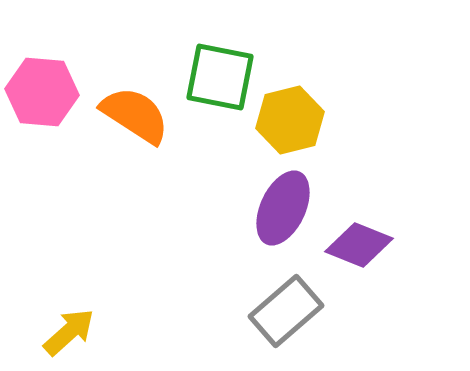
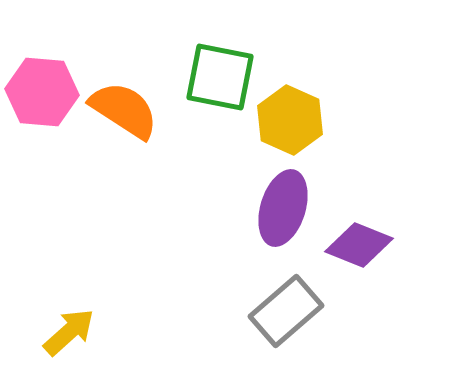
orange semicircle: moved 11 px left, 5 px up
yellow hexagon: rotated 22 degrees counterclockwise
purple ellipse: rotated 8 degrees counterclockwise
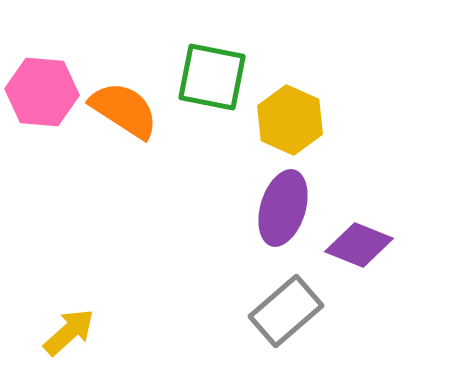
green square: moved 8 px left
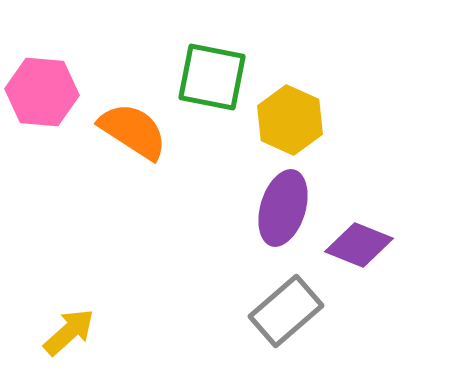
orange semicircle: moved 9 px right, 21 px down
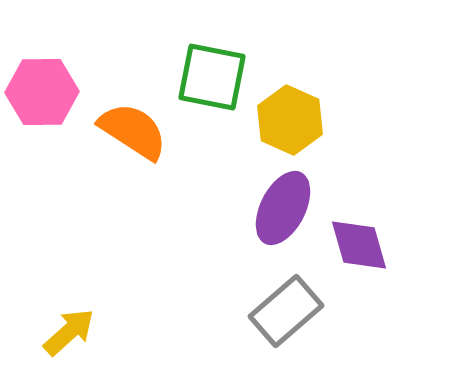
pink hexagon: rotated 6 degrees counterclockwise
purple ellipse: rotated 10 degrees clockwise
purple diamond: rotated 52 degrees clockwise
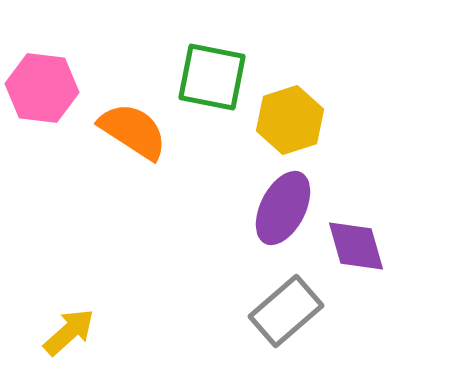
pink hexagon: moved 4 px up; rotated 8 degrees clockwise
yellow hexagon: rotated 18 degrees clockwise
purple diamond: moved 3 px left, 1 px down
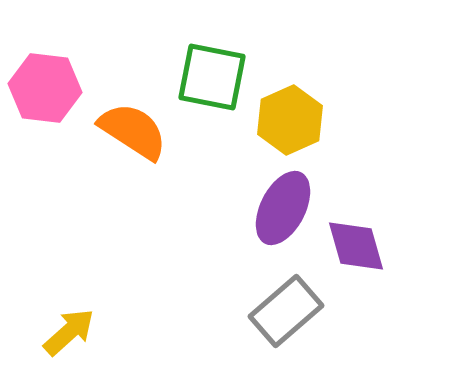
pink hexagon: moved 3 px right
yellow hexagon: rotated 6 degrees counterclockwise
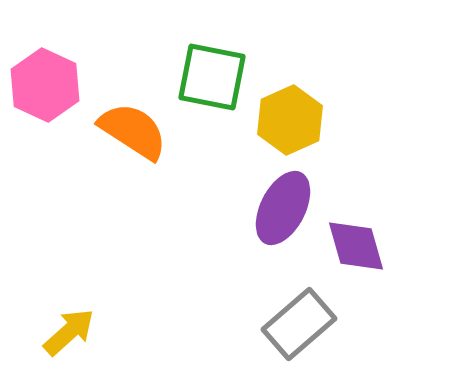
pink hexagon: moved 3 px up; rotated 18 degrees clockwise
gray rectangle: moved 13 px right, 13 px down
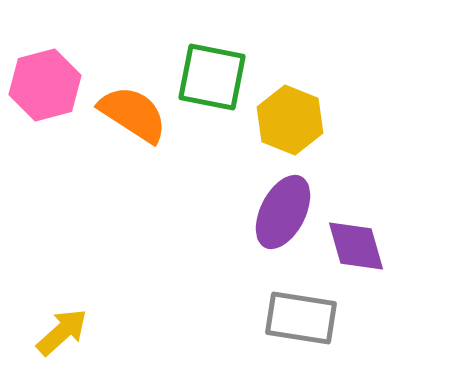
pink hexagon: rotated 20 degrees clockwise
yellow hexagon: rotated 14 degrees counterclockwise
orange semicircle: moved 17 px up
purple ellipse: moved 4 px down
gray rectangle: moved 2 px right, 6 px up; rotated 50 degrees clockwise
yellow arrow: moved 7 px left
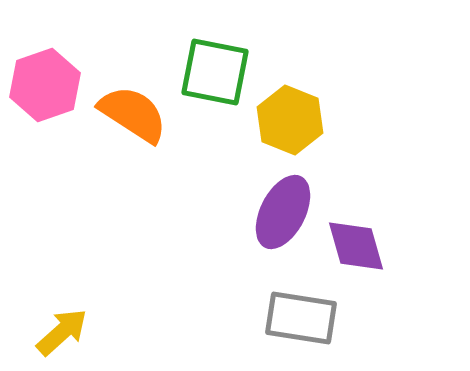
green square: moved 3 px right, 5 px up
pink hexagon: rotated 4 degrees counterclockwise
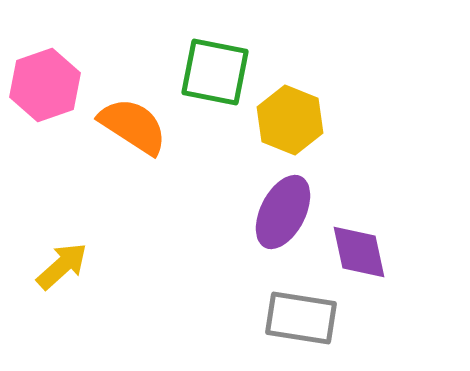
orange semicircle: moved 12 px down
purple diamond: moved 3 px right, 6 px down; rotated 4 degrees clockwise
yellow arrow: moved 66 px up
